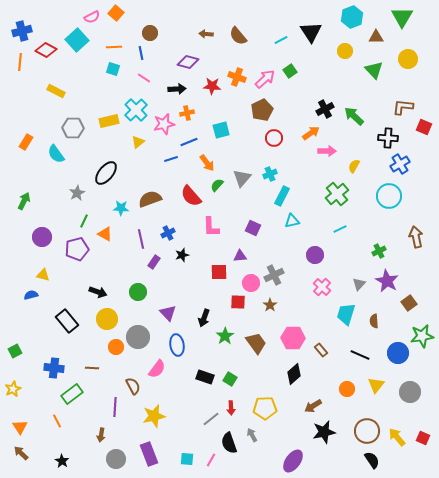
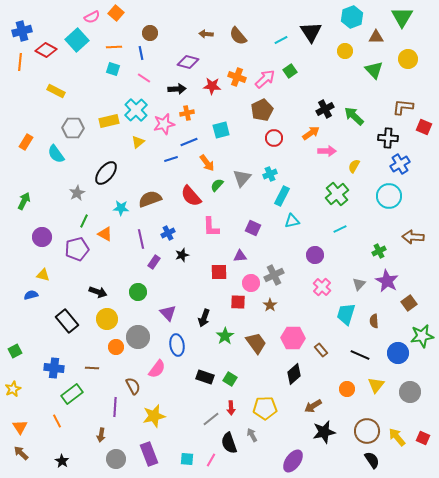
brown arrow at (416, 237): moved 3 px left; rotated 75 degrees counterclockwise
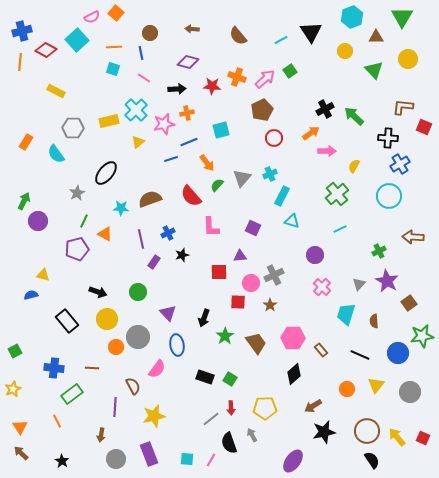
brown arrow at (206, 34): moved 14 px left, 5 px up
cyan triangle at (292, 221): rotated 28 degrees clockwise
purple circle at (42, 237): moved 4 px left, 16 px up
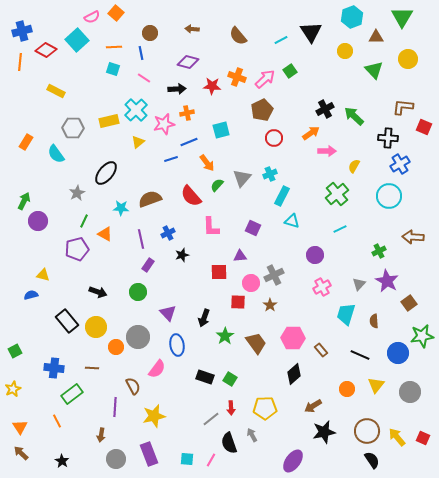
purple rectangle at (154, 262): moved 6 px left, 3 px down
pink cross at (322, 287): rotated 18 degrees clockwise
yellow circle at (107, 319): moved 11 px left, 8 px down
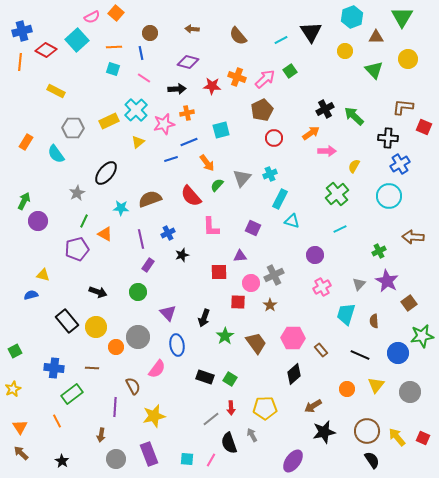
yellow rectangle at (109, 121): rotated 12 degrees counterclockwise
cyan rectangle at (282, 196): moved 2 px left, 3 px down
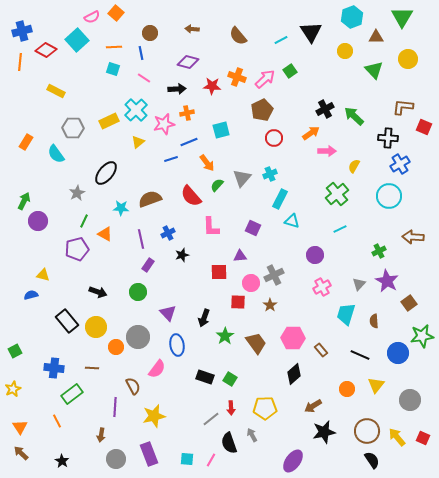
gray circle at (410, 392): moved 8 px down
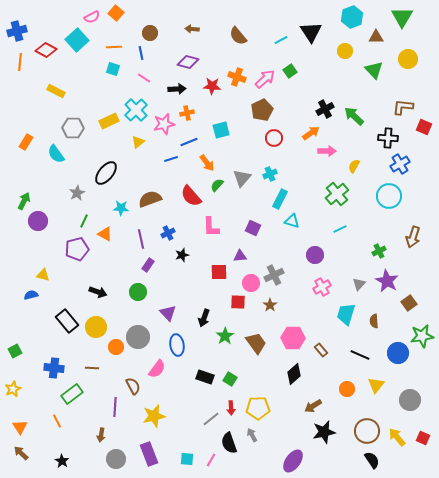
blue cross at (22, 31): moved 5 px left
brown arrow at (413, 237): rotated 75 degrees counterclockwise
yellow pentagon at (265, 408): moved 7 px left
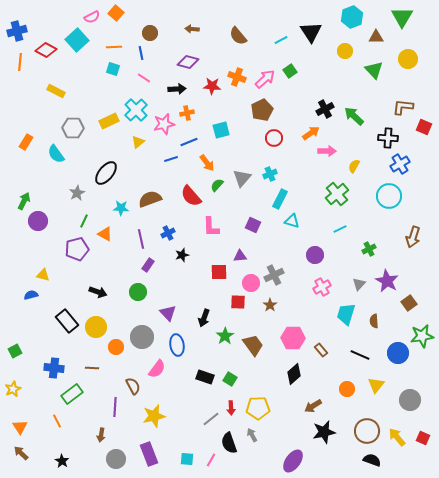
purple square at (253, 228): moved 3 px up
green cross at (379, 251): moved 10 px left, 2 px up
gray circle at (138, 337): moved 4 px right
brown trapezoid at (256, 343): moved 3 px left, 2 px down
black semicircle at (372, 460): rotated 36 degrees counterclockwise
